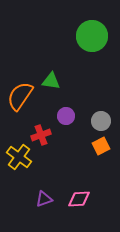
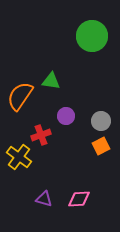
purple triangle: rotated 36 degrees clockwise
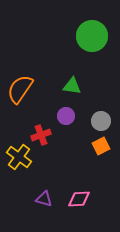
green triangle: moved 21 px right, 5 px down
orange semicircle: moved 7 px up
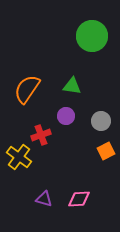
orange semicircle: moved 7 px right
orange square: moved 5 px right, 5 px down
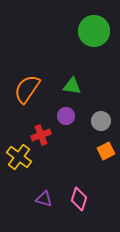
green circle: moved 2 px right, 5 px up
pink diamond: rotated 70 degrees counterclockwise
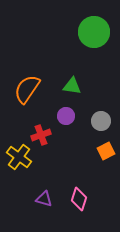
green circle: moved 1 px down
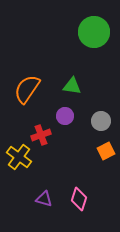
purple circle: moved 1 px left
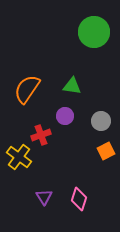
purple triangle: moved 2 px up; rotated 42 degrees clockwise
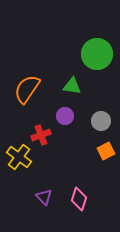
green circle: moved 3 px right, 22 px down
purple triangle: rotated 12 degrees counterclockwise
